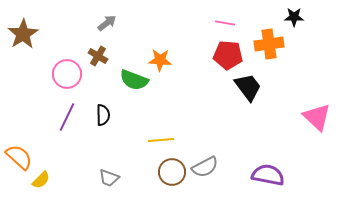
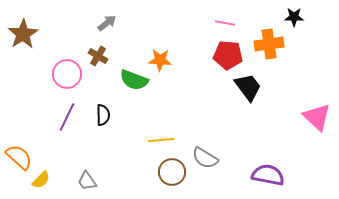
gray semicircle: moved 9 px up; rotated 60 degrees clockwise
gray trapezoid: moved 22 px left, 3 px down; rotated 35 degrees clockwise
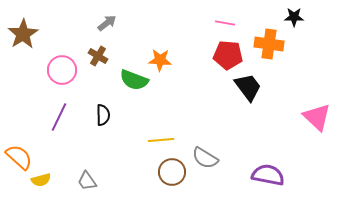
orange cross: rotated 16 degrees clockwise
pink circle: moved 5 px left, 4 px up
purple line: moved 8 px left
yellow semicircle: rotated 30 degrees clockwise
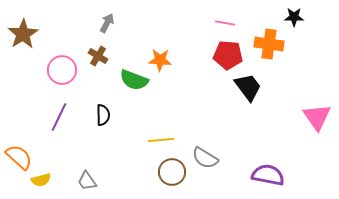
gray arrow: rotated 24 degrees counterclockwise
pink triangle: rotated 12 degrees clockwise
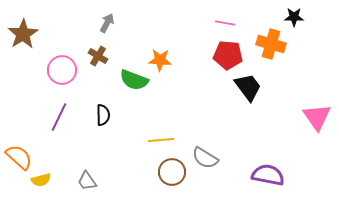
orange cross: moved 2 px right; rotated 8 degrees clockwise
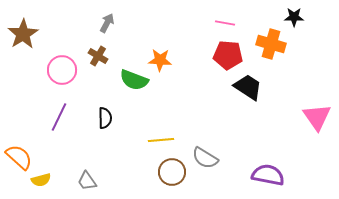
black trapezoid: rotated 20 degrees counterclockwise
black semicircle: moved 2 px right, 3 px down
